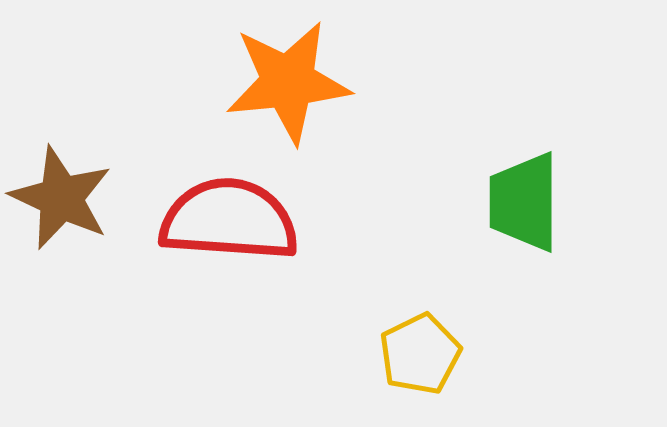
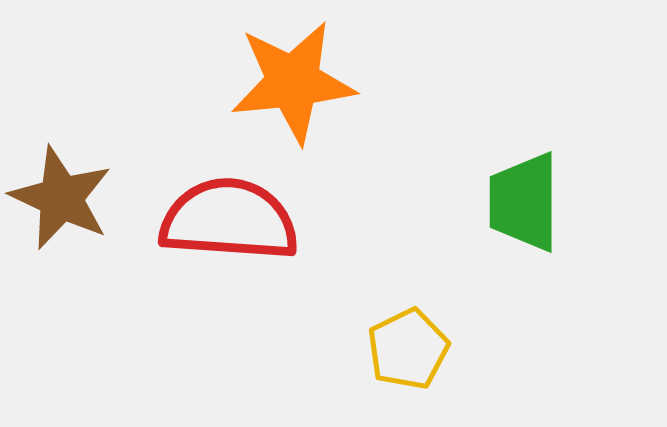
orange star: moved 5 px right
yellow pentagon: moved 12 px left, 5 px up
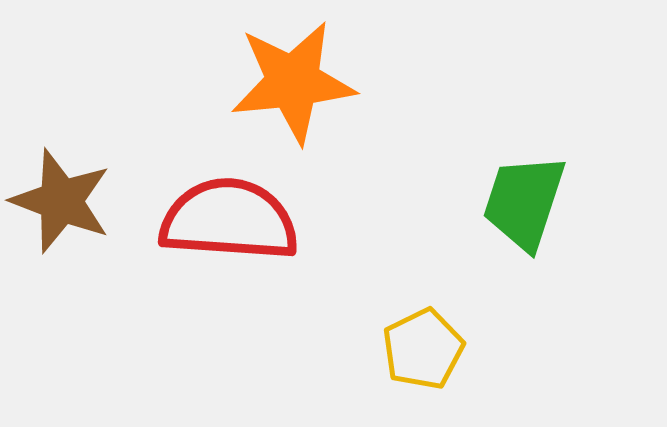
brown star: moved 3 px down; rotated 4 degrees counterclockwise
green trapezoid: rotated 18 degrees clockwise
yellow pentagon: moved 15 px right
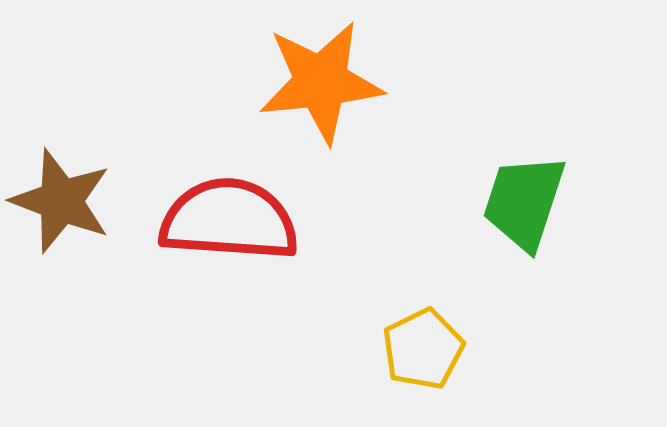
orange star: moved 28 px right
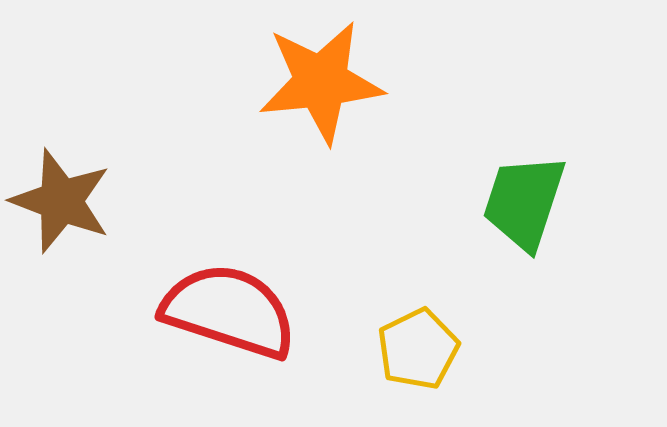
red semicircle: moved 91 px down; rotated 14 degrees clockwise
yellow pentagon: moved 5 px left
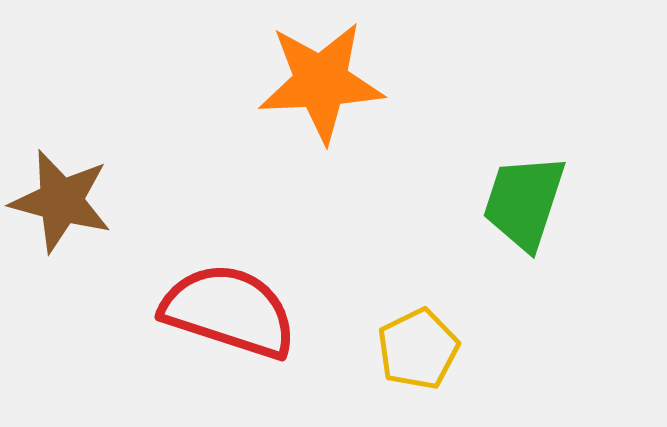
orange star: rotated 3 degrees clockwise
brown star: rotated 6 degrees counterclockwise
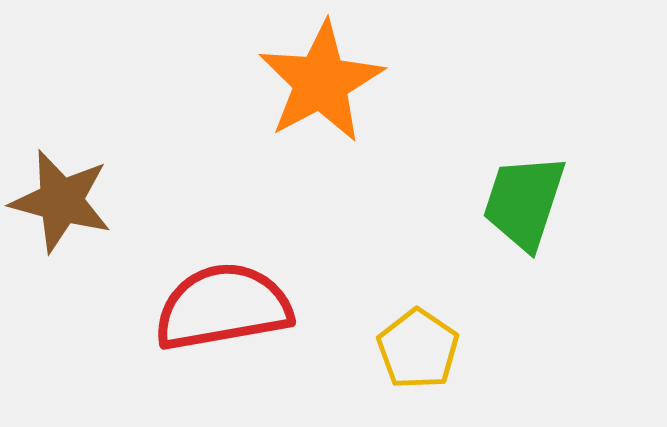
orange star: rotated 25 degrees counterclockwise
red semicircle: moved 6 px left, 4 px up; rotated 28 degrees counterclockwise
yellow pentagon: rotated 12 degrees counterclockwise
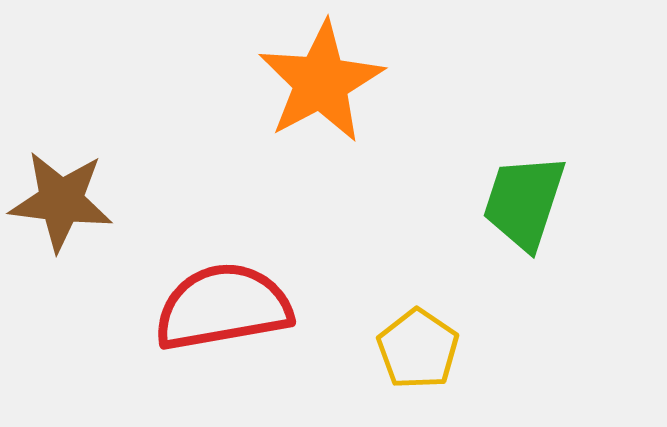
brown star: rotated 8 degrees counterclockwise
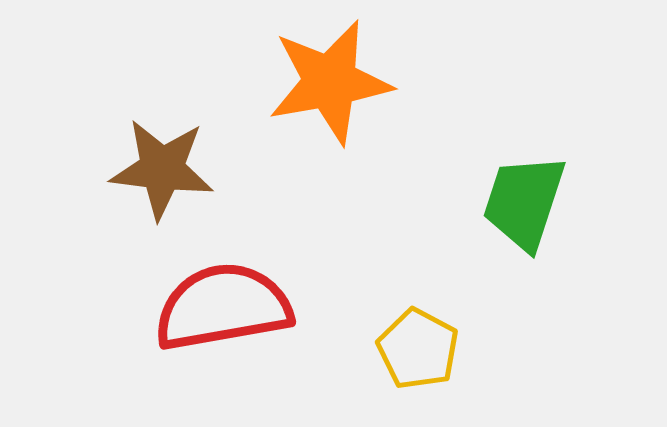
orange star: moved 9 px right; rotated 18 degrees clockwise
brown star: moved 101 px right, 32 px up
yellow pentagon: rotated 6 degrees counterclockwise
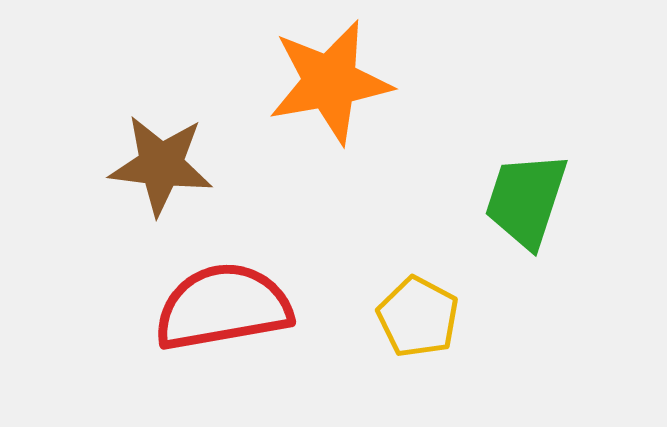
brown star: moved 1 px left, 4 px up
green trapezoid: moved 2 px right, 2 px up
yellow pentagon: moved 32 px up
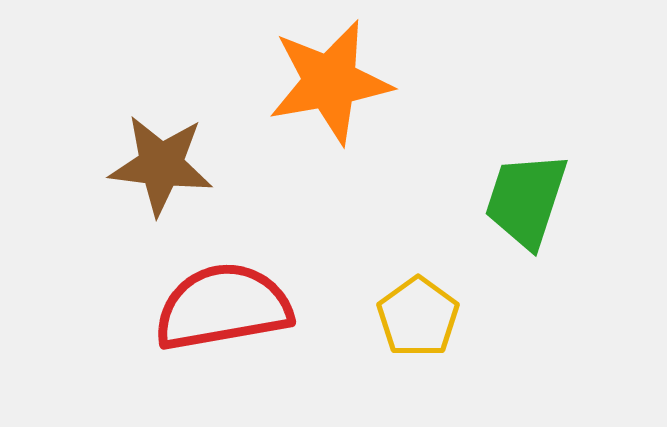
yellow pentagon: rotated 8 degrees clockwise
